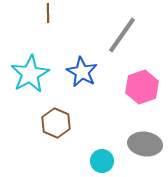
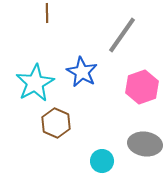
brown line: moved 1 px left
cyan star: moved 5 px right, 9 px down
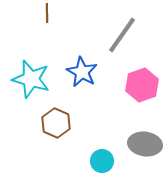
cyan star: moved 4 px left, 4 px up; rotated 27 degrees counterclockwise
pink hexagon: moved 2 px up
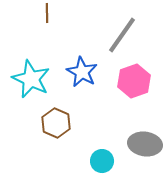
cyan star: rotated 9 degrees clockwise
pink hexagon: moved 8 px left, 4 px up
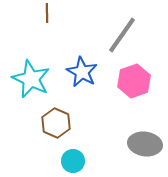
cyan circle: moved 29 px left
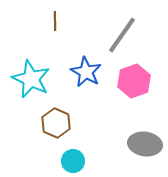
brown line: moved 8 px right, 8 px down
blue star: moved 4 px right
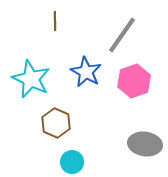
cyan circle: moved 1 px left, 1 px down
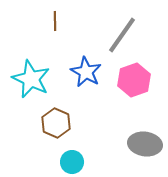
pink hexagon: moved 1 px up
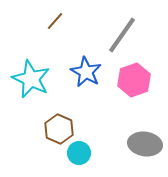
brown line: rotated 42 degrees clockwise
brown hexagon: moved 3 px right, 6 px down
cyan circle: moved 7 px right, 9 px up
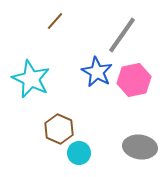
blue star: moved 11 px right
pink hexagon: rotated 8 degrees clockwise
gray ellipse: moved 5 px left, 3 px down
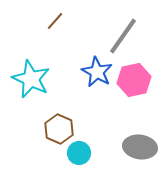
gray line: moved 1 px right, 1 px down
